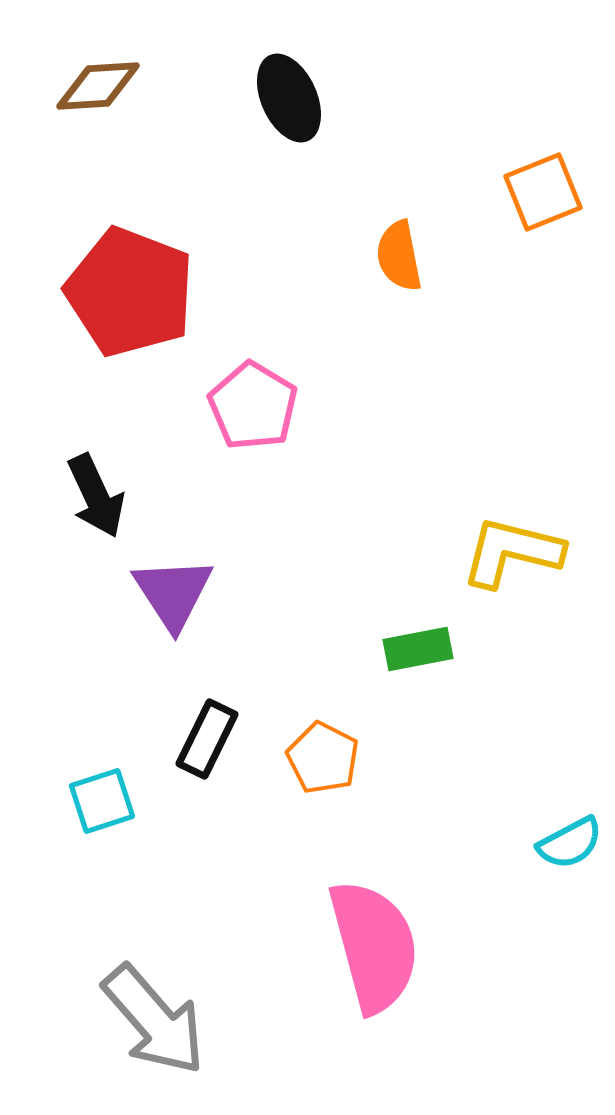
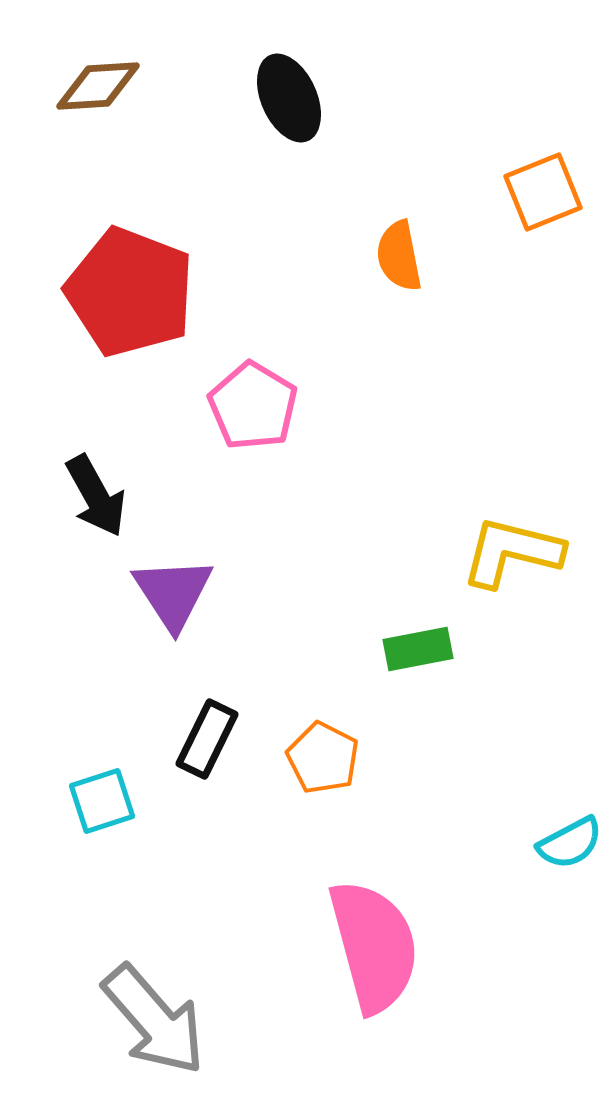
black arrow: rotated 4 degrees counterclockwise
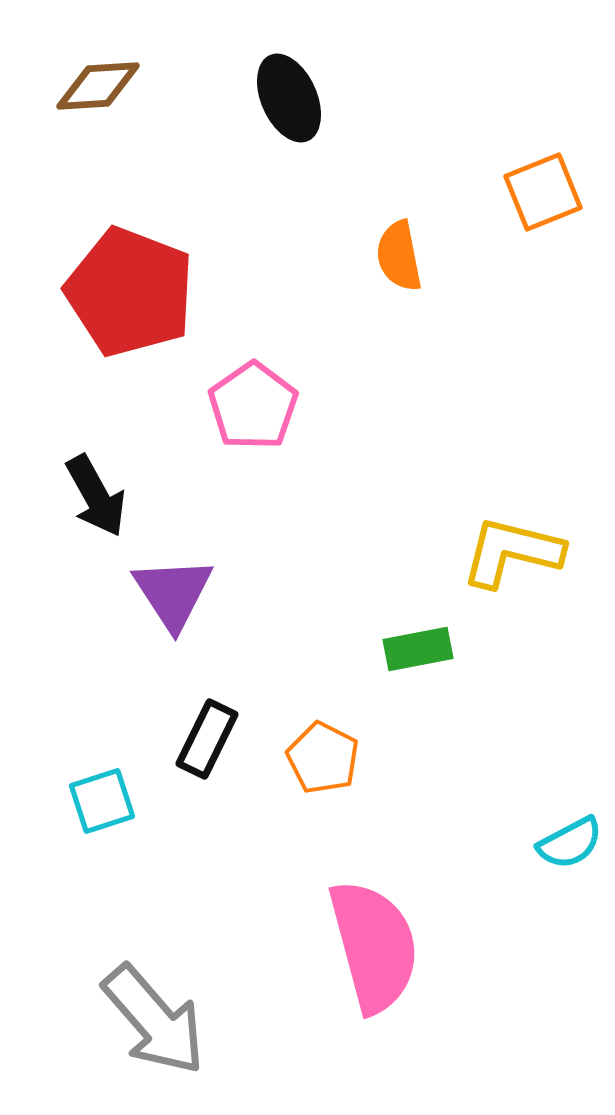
pink pentagon: rotated 6 degrees clockwise
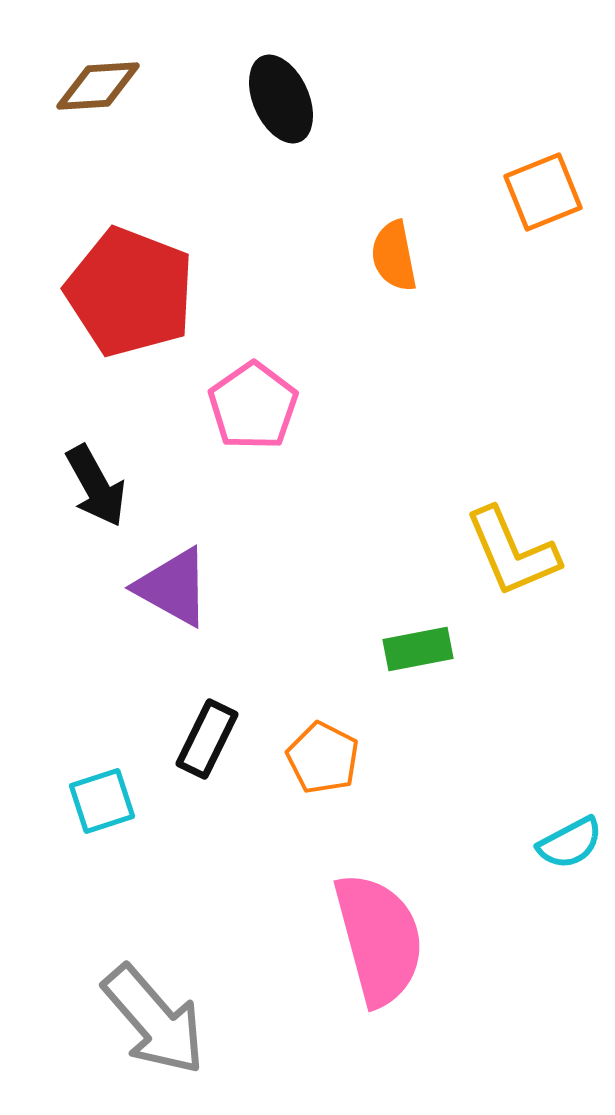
black ellipse: moved 8 px left, 1 px down
orange semicircle: moved 5 px left
black arrow: moved 10 px up
yellow L-shape: rotated 127 degrees counterclockwise
purple triangle: moved 6 px up; rotated 28 degrees counterclockwise
pink semicircle: moved 5 px right, 7 px up
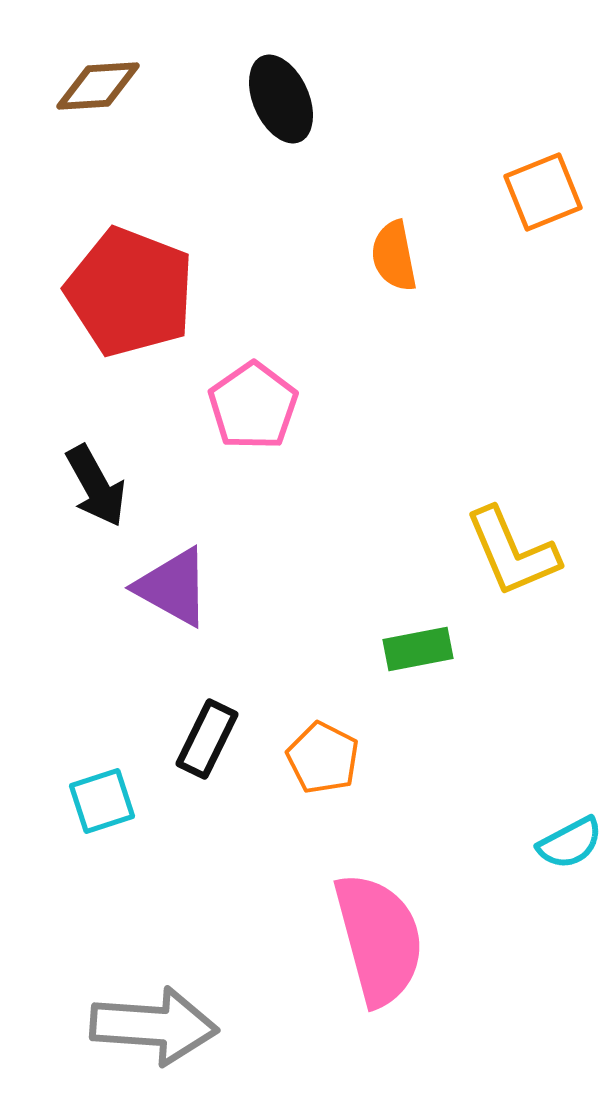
gray arrow: moved 6 px down; rotated 45 degrees counterclockwise
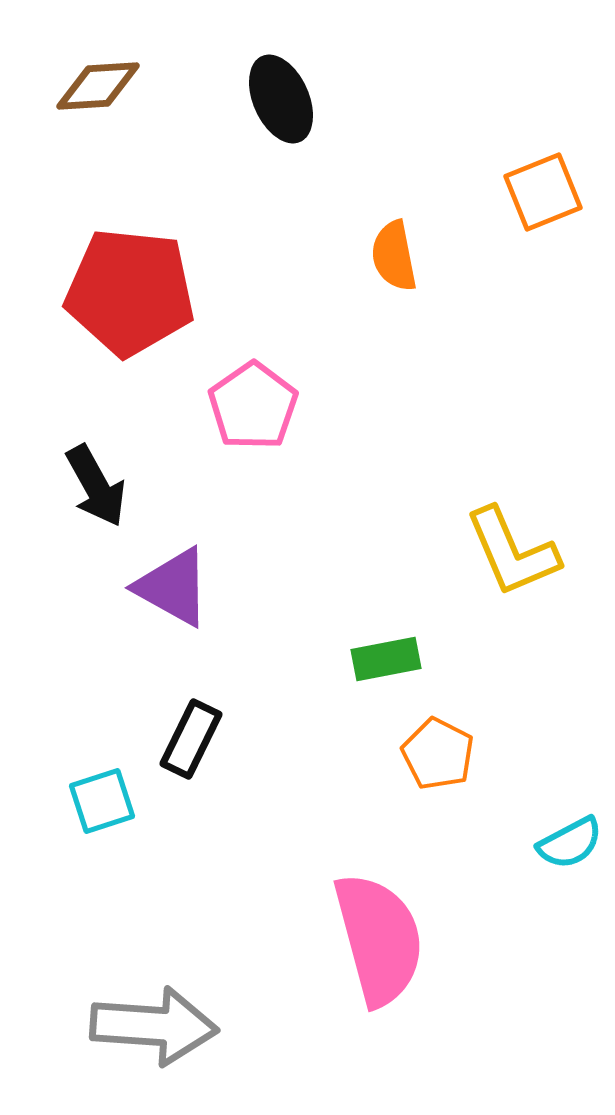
red pentagon: rotated 15 degrees counterclockwise
green rectangle: moved 32 px left, 10 px down
black rectangle: moved 16 px left
orange pentagon: moved 115 px right, 4 px up
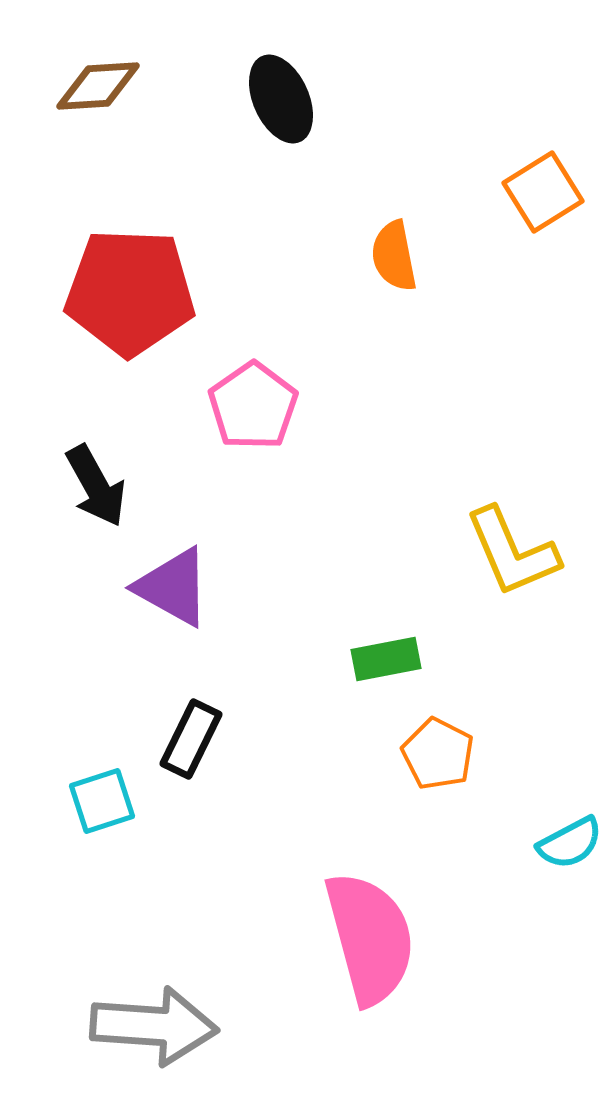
orange square: rotated 10 degrees counterclockwise
red pentagon: rotated 4 degrees counterclockwise
pink semicircle: moved 9 px left, 1 px up
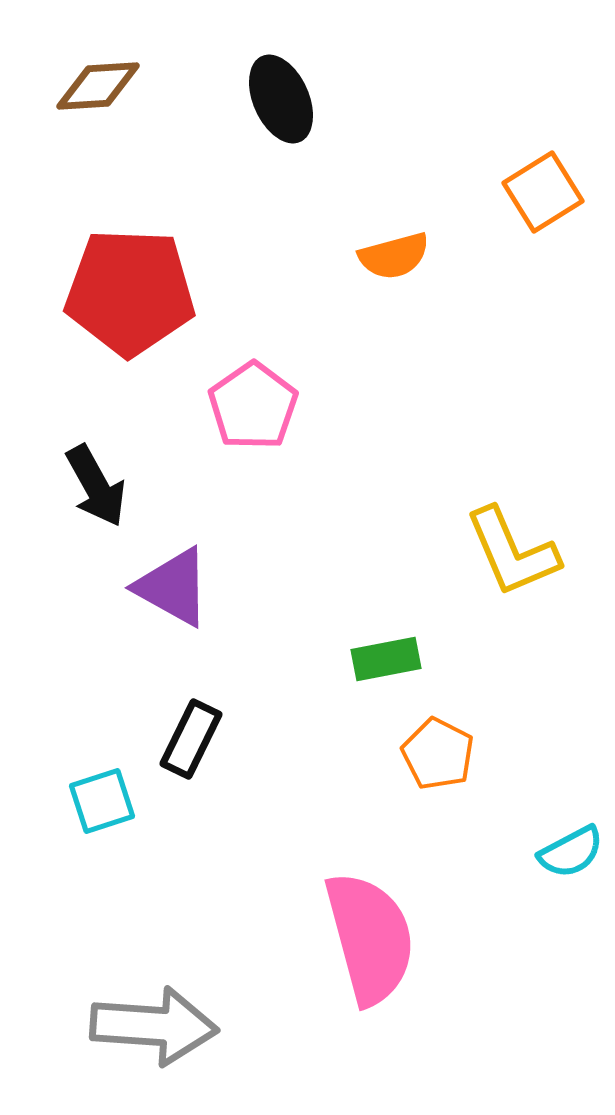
orange semicircle: rotated 94 degrees counterclockwise
cyan semicircle: moved 1 px right, 9 px down
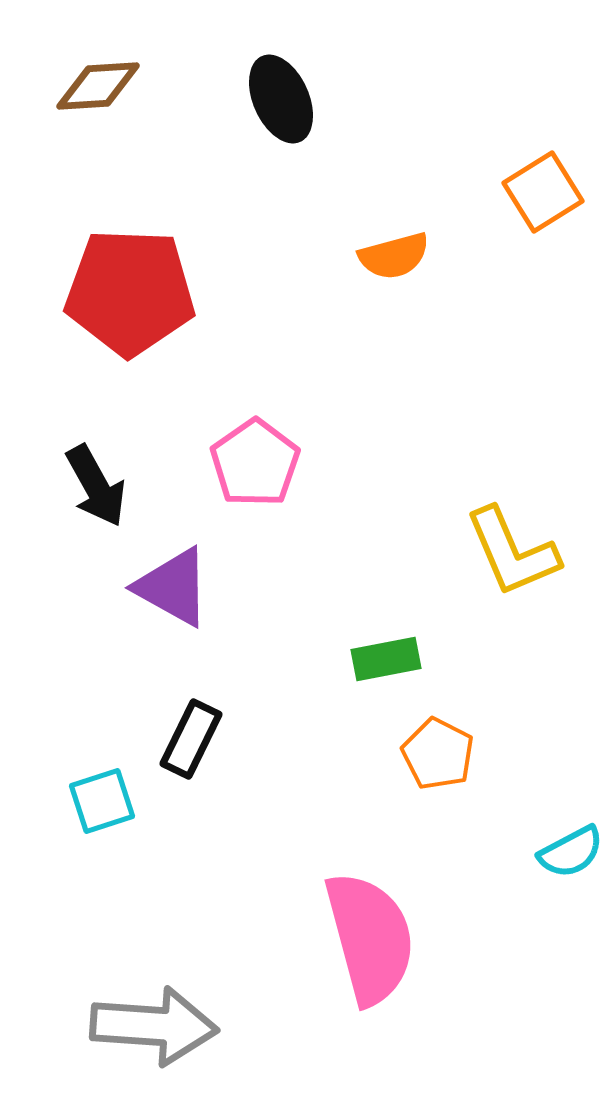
pink pentagon: moved 2 px right, 57 px down
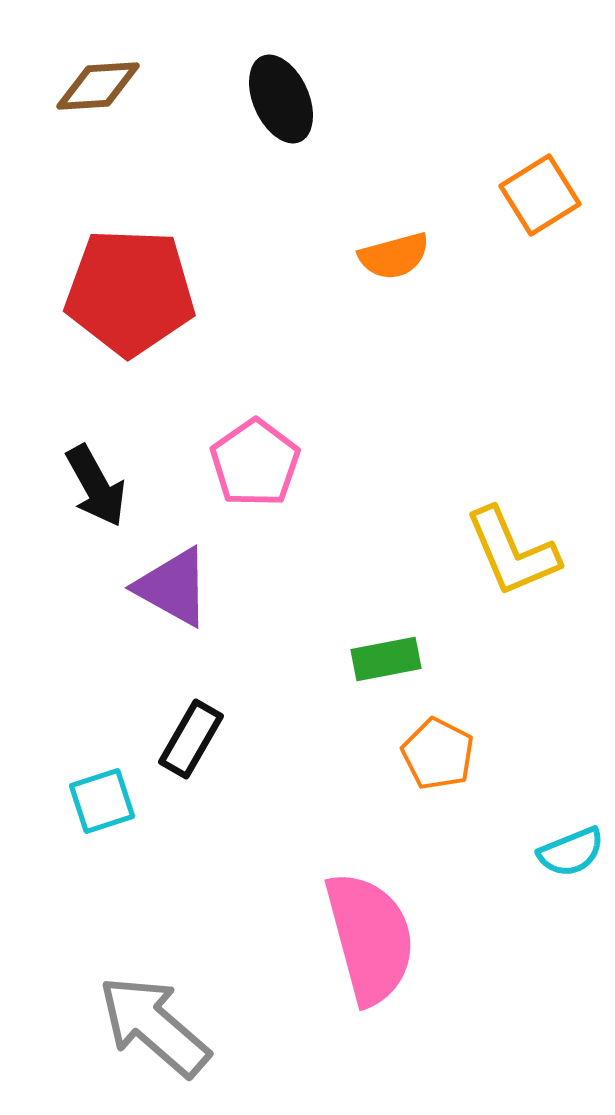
orange square: moved 3 px left, 3 px down
black rectangle: rotated 4 degrees clockwise
cyan semicircle: rotated 6 degrees clockwise
gray arrow: rotated 143 degrees counterclockwise
